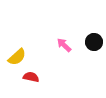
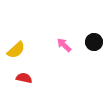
yellow semicircle: moved 1 px left, 7 px up
red semicircle: moved 7 px left, 1 px down
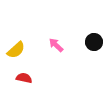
pink arrow: moved 8 px left
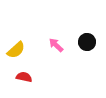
black circle: moved 7 px left
red semicircle: moved 1 px up
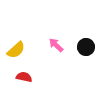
black circle: moved 1 px left, 5 px down
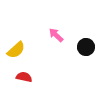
pink arrow: moved 10 px up
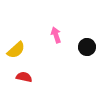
pink arrow: rotated 28 degrees clockwise
black circle: moved 1 px right
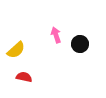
black circle: moved 7 px left, 3 px up
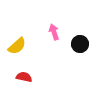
pink arrow: moved 2 px left, 3 px up
yellow semicircle: moved 1 px right, 4 px up
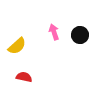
black circle: moved 9 px up
